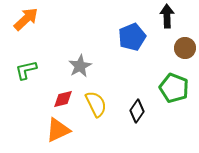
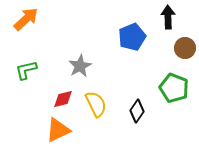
black arrow: moved 1 px right, 1 px down
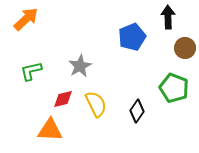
green L-shape: moved 5 px right, 1 px down
orange triangle: moved 8 px left; rotated 28 degrees clockwise
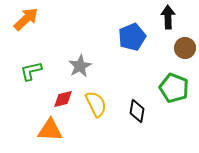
black diamond: rotated 25 degrees counterclockwise
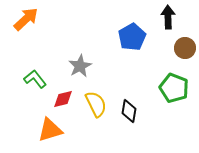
blue pentagon: rotated 8 degrees counterclockwise
green L-shape: moved 4 px right, 8 px down; rotated 65 degrees clockwise
black diamond: moved 8 px left
orange triangle: rotated 20 degrees counterclockwise
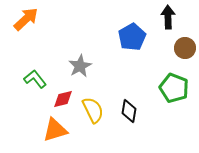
yellow semicircle: moved 3 px left, 6 px down
orange triangle: moved 5 px right
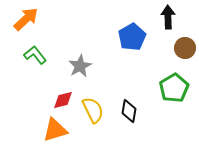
green L-shape: moved 24 px up
green pentagon: rotated 20 degrees clockwise
red diamond: moved 1 px down
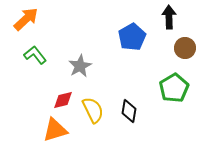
black arrow: moved 1 px right
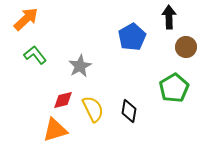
brown circle: moved 1 px right, 1 px up
yellow semicircle: moved 1 px up
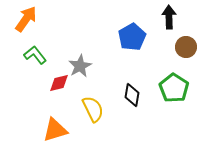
orange arrow: rotated 12 degrees counterclockwise
green pentagon: rotated 8 degrees counterclockwise
red diamond: moved 4 px left, 17 px up
black diamond: moved 3 px right, 16 px up
